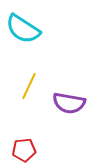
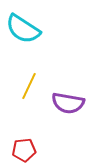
purple semicircle: moved 1 px left
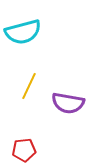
cyan semicircle: moved 3 px down; rotated 48 degrees counterclockwise
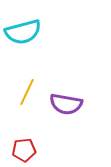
yellow line: moved 2 px left, 6 px down
purple semicircle: moved 2 px left, 1 px down
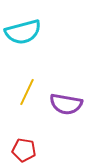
red pentagon: rotated 15 degrees clockwise
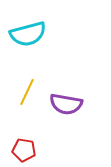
cyan semicircle: moved 5 px right, 2 px down
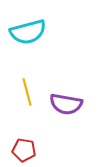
cyan semicircle: moved 2 px up
yellow line: rotated 40 degrees counterclockwise
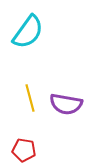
cyan semicircle: rotated 39 degrees counterclockwise
yellow line: moved 3 px right, 6 px down
